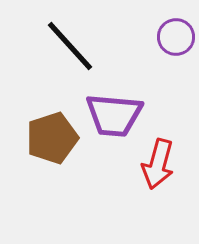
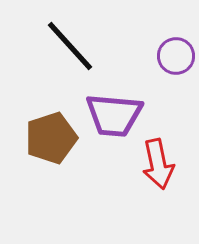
purple circle: moved 19 px down
brown pentagon: moved 1 px left
red arrow: rotated 27 degrees counterclockwise
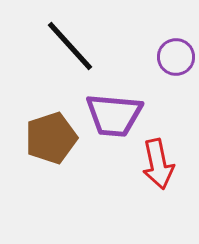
purple circle: moved 1 px down
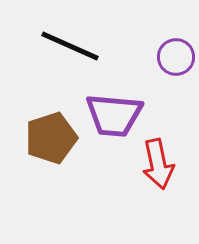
black line: rotated 24 degrees counterclockwise
